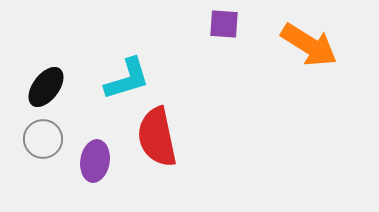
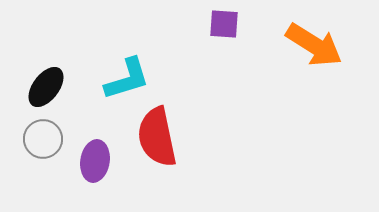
orange arrow: moved 5 px right
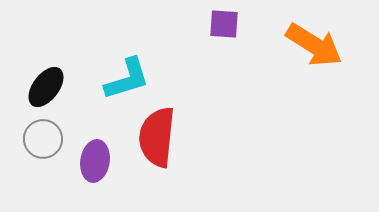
red semicircle: rotated 18 degrees clockwise
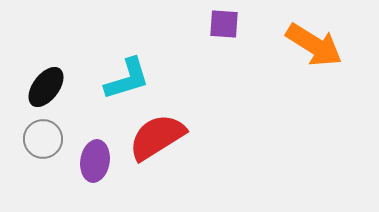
red semicircle: rotated 52 degrees clockwise
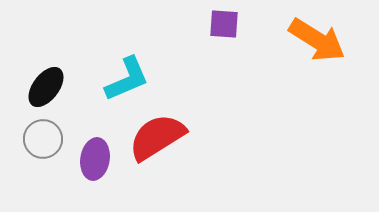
orange arrow: moved 3 px right, 5 px up
cyan L-shape: rotated 6 degrees counterclockwise
purple ellipse: moved 2 px up
